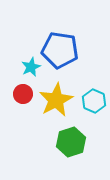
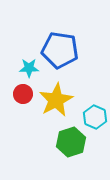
cyan star: moved 2 px left, 1 px down; rotated 24 degrees clockwise
cyan hexagon: moved 1 px right, 16 px down
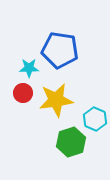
red circle: moved 1 px up
yellow star: rotated 20 degrees clockwise
cyan hexagon: moved 2 px down
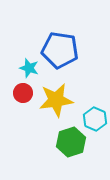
cyan star: rotated 18 degrees clockwise
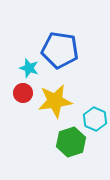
yellow star: moved 1 px left, 1 px down
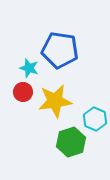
red circle: moved 1 px up
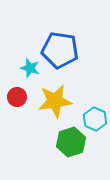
cyan star: moved 1 px right
red circle: moved 6 px left, 5 px down
